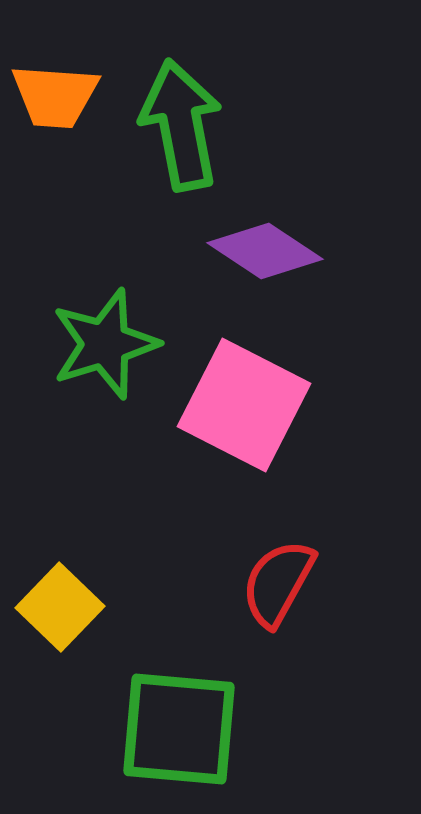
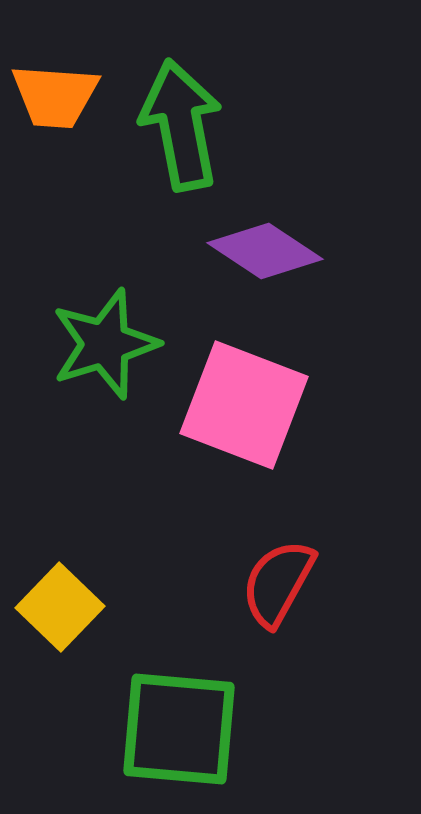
pink square: rotated 6 degrees counterclockwise
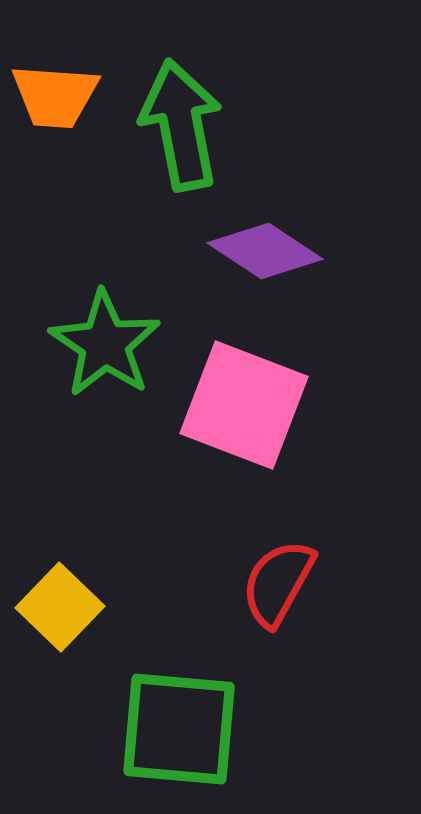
green star: rotated 21 degrees counterclockwise
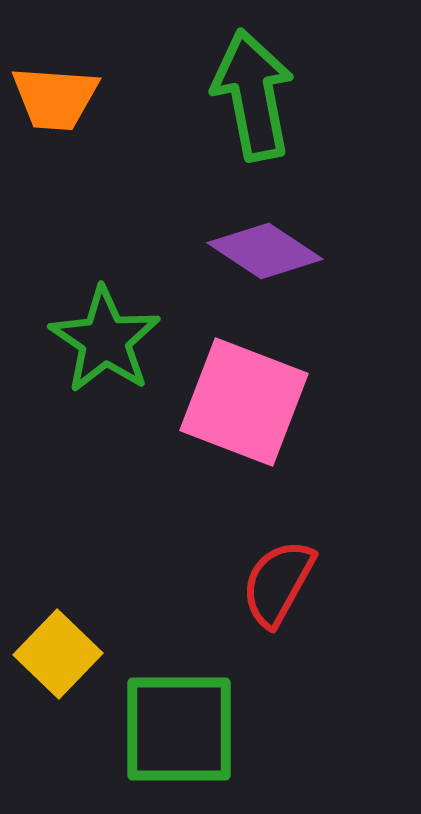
orange trapezoid: moved 2 px down
green arrow: moved 72 px right, 30 px up
green star: moved 4 px up
pink square: moved 3 px up
yellow square: moved 2 px left, 47 px down
green square: rotated 5 degrees counterclockwise
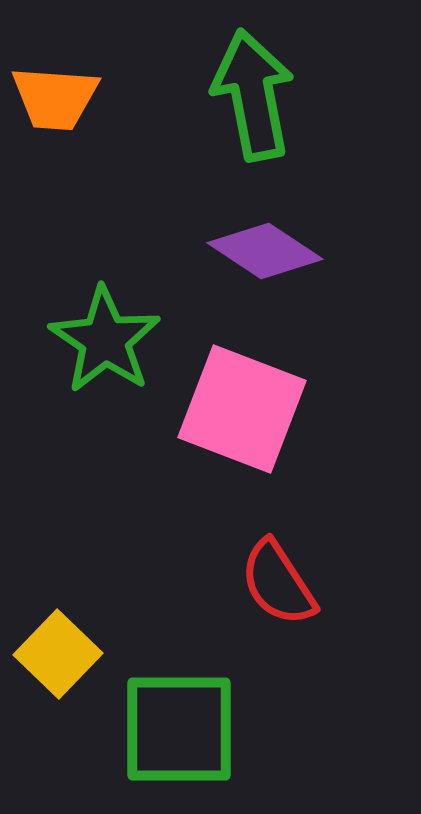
pink square: moved 2 px left, 7 px down
red semicircle: rotated 62 degrees counterclockwise
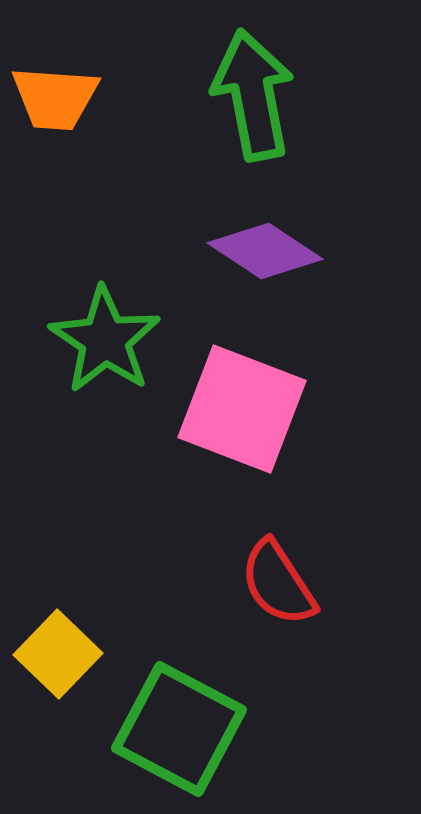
green square: rotated 28 degrees clockwise
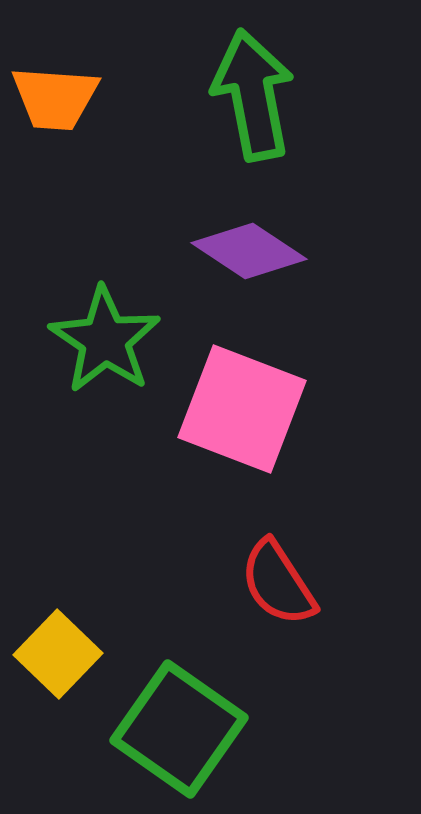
purple diamond: moved 16 px left
green square: rotated 7 degrees clockwise
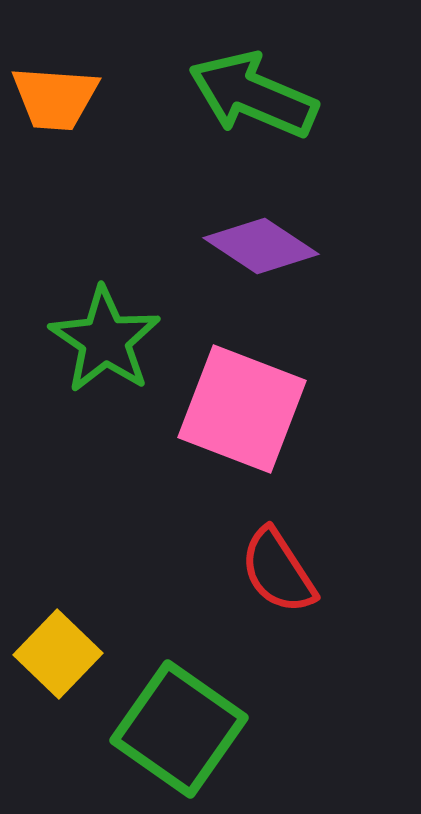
green arrow: rotated 56 degrees counterclockwise
purple diamond: moved 12 px right, 5 px up
red semicircle: moved 12 px up
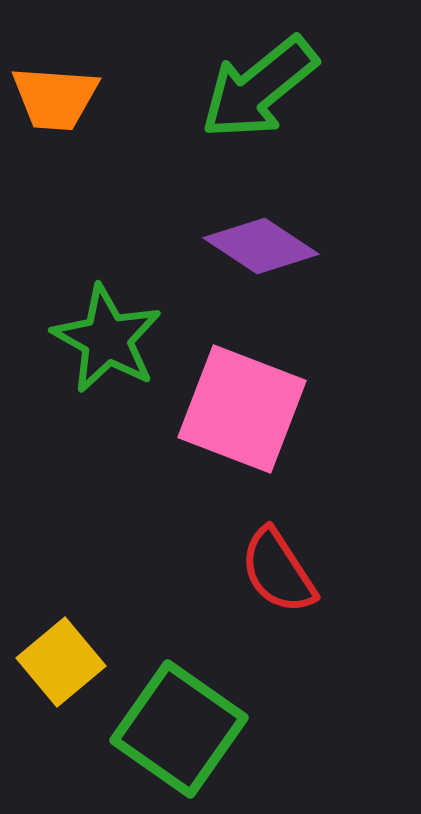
green arrow: moved 6 px right, 7 px up; rotated 62 degrees counterclockwise
green star: moved 2 px right, 1 px up; rotated 5 degrees counterclockwise
yellow square: moved 3 px right, 8 px down; rotated 6 degrees clockwise
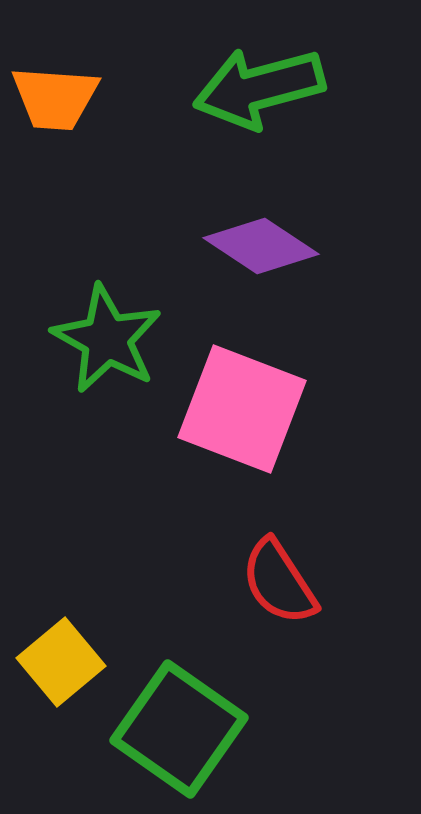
green arrow: rotated 24 degrees clockwise
red semicircle: moved 1 px right, 11 px down
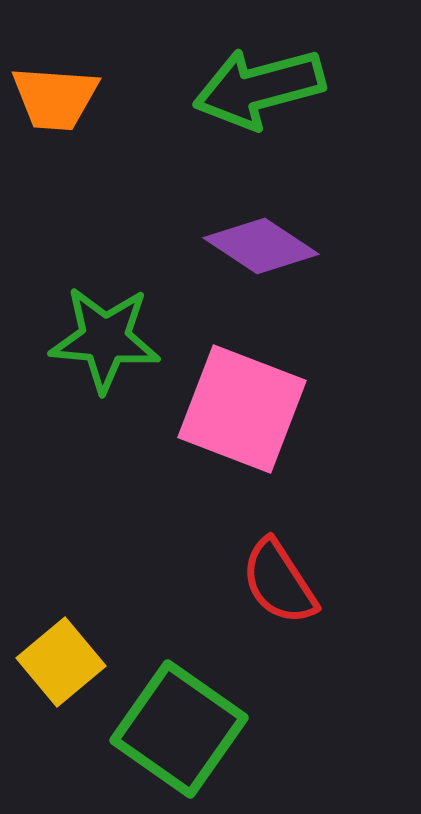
green star: moved 2 px left; rotated 24 degrees counterclockwise
